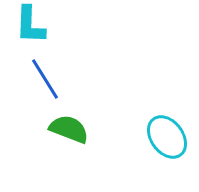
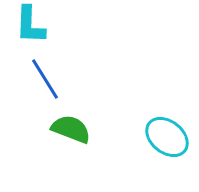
green semicircle: moved 2 px right
cyan ellipse: rotated 15 degrees counterclockwise
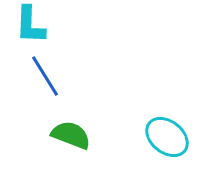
blue line: moved 3 px up
green semicircle: moved 6 px down
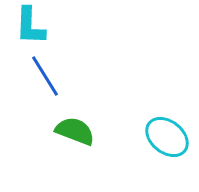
cyan L-shape: moved 1 px down
green semicircle: moved 4 px right, 4 px up
